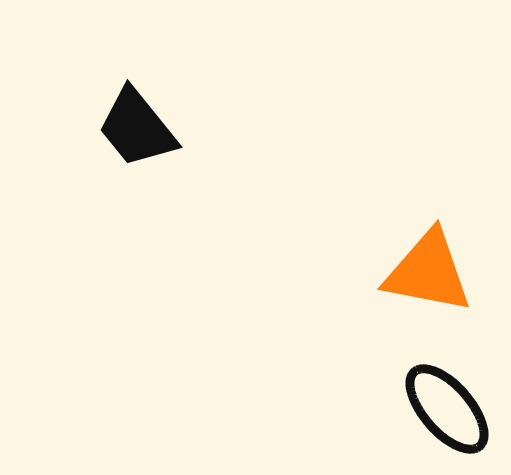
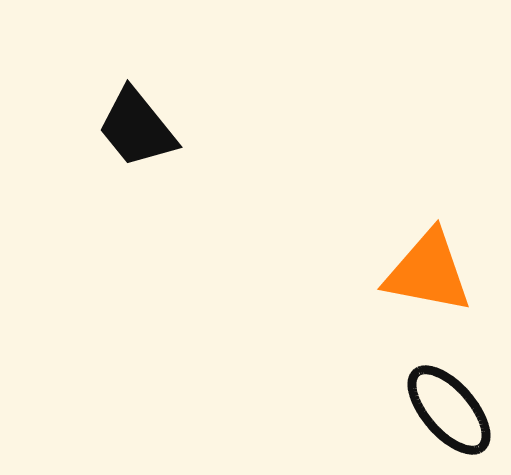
black ellipse: moved 2 px right, 1 px down
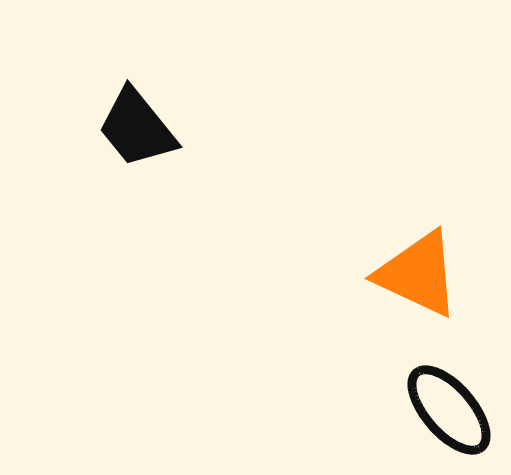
orange triangle: moved 10 px left, 2 px down; rotated 14 degrees clockwise
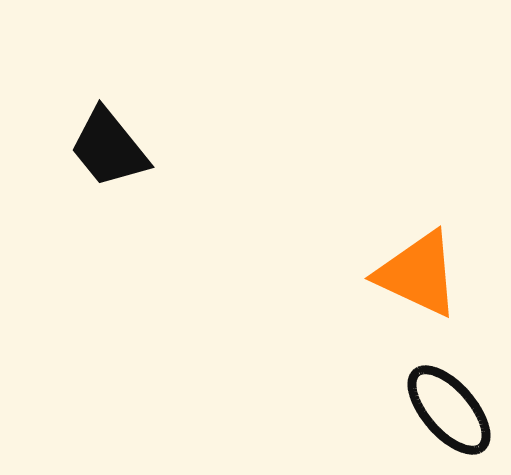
black trapezoid: moved 28 px left, 20 px down
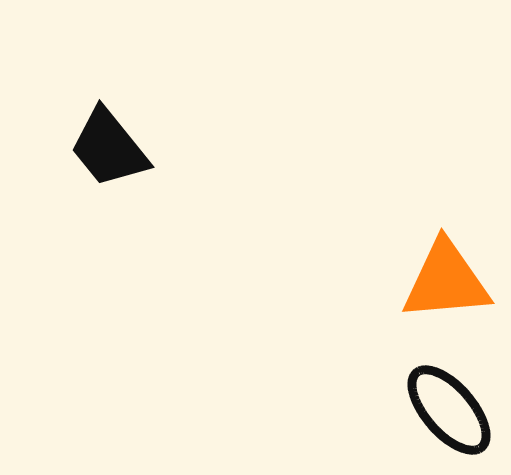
orange triangle: moved 28 px right, 7 px down; rotated 30 degrees counterclockwise
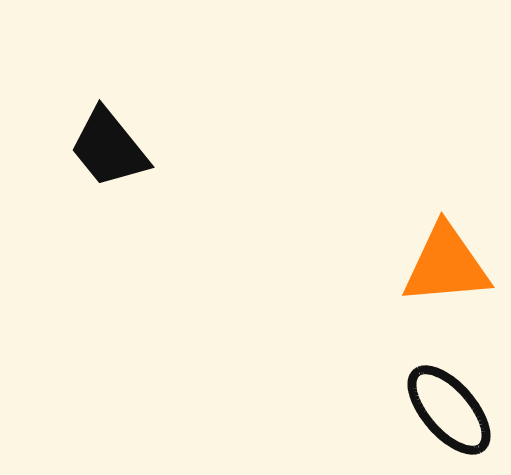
orange triangle: moved 16 px up
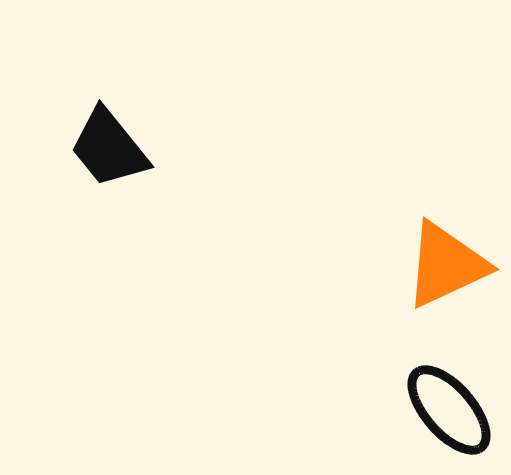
orange triangle: rotated 20 degrees counterclockwise
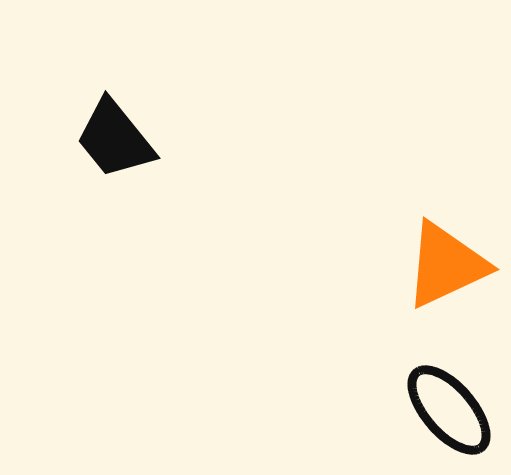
black trapezoid: moved 6 px right, 9 px up
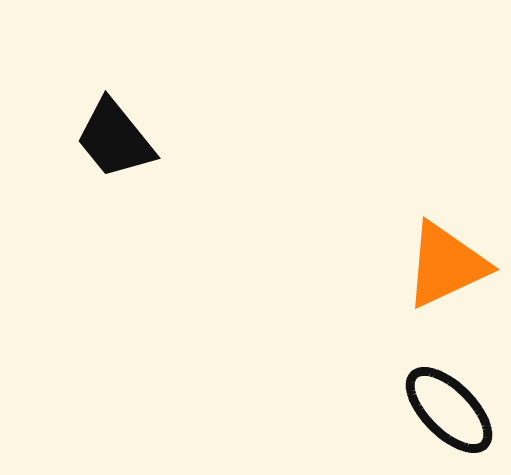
black ellipse: rotated 4 degrees counterclockwise
